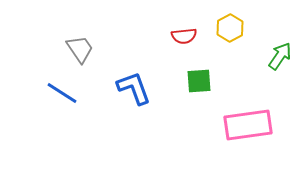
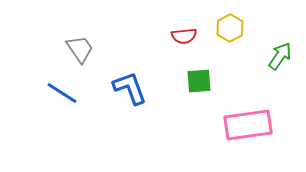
blue L-shape: moved 4 px left
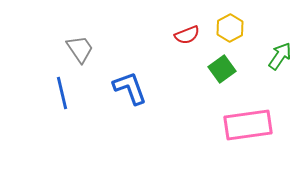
red semicircle: moved 3 px right, 1 px up; rotated 15 degrees counterclockwise
green square: moved 23 px right, 12 px up; rotated 32 degrees counterclockwise
blue line: rotated 44 degrees clockwise
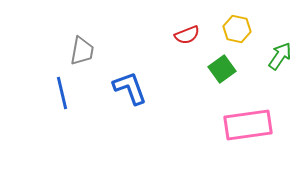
yellow hexagon: moved 7 px right, 1 px down; rotated 20 degrees counterclockwise
gray trapezoid: moved 2 px right, 2 px down; rotated 44 degrees clockwise
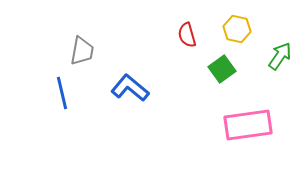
red semicircle: rotated 95 degrees clockwise
blue L-shape: rotated 30 degrees counterclockwise
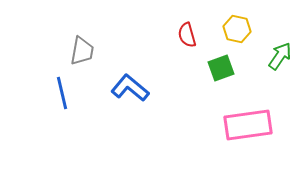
green square: moved 1 px left, 1 px up; rotated 16 degrees clockwise
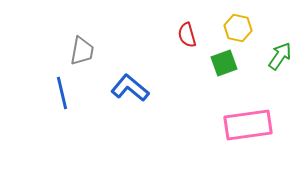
yellow hexagon: moved 1 px right, 1 px up
green square: moved 3 px right, 5 px up
